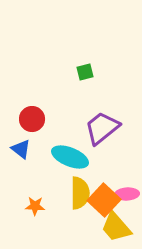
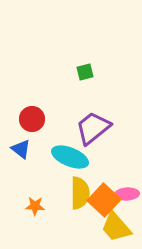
purple trapezoid: moved 9 px left
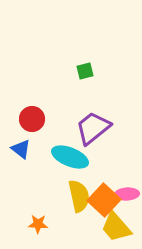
green square: moved 1 px up
yellow semicircle: moved 1 px left, 3 px down; rotated 12 degrees counterclockwise
orange star: moved 3 px right, 18 px down
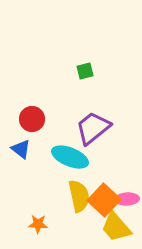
pink ellipse: moved 5 px down
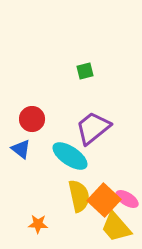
cyan ellipse: moved 1 px up; rotated 12 degrees clockwise
pink ellipse: rotated 35 degrees clockwise
